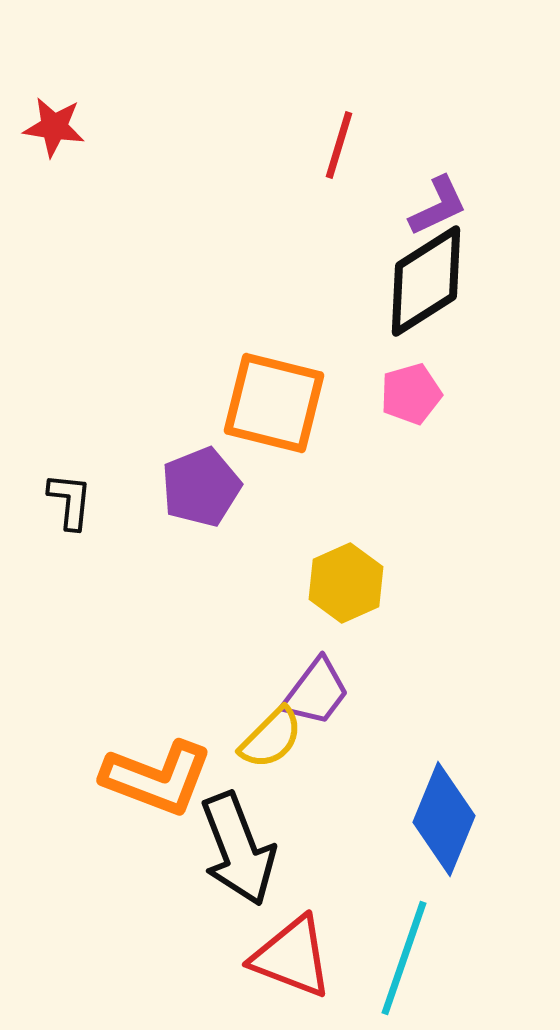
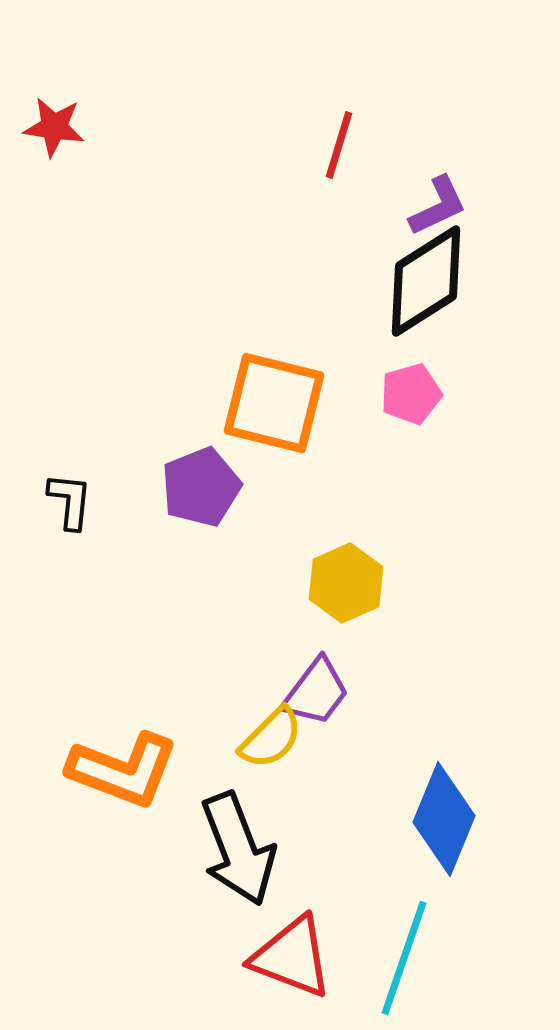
orange L-shape: moved 34 px left, 8 px up
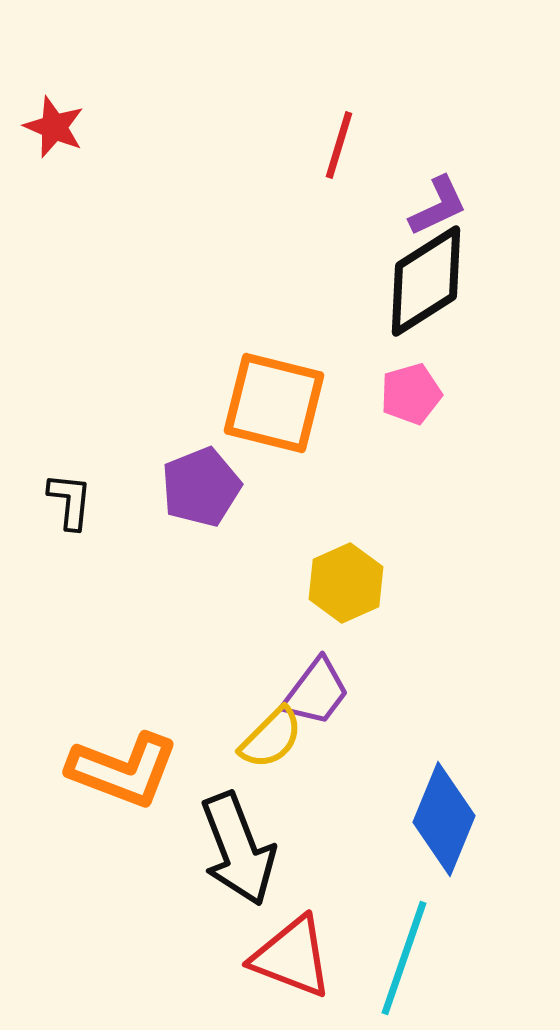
red star: rotated 14 degrees clockwise
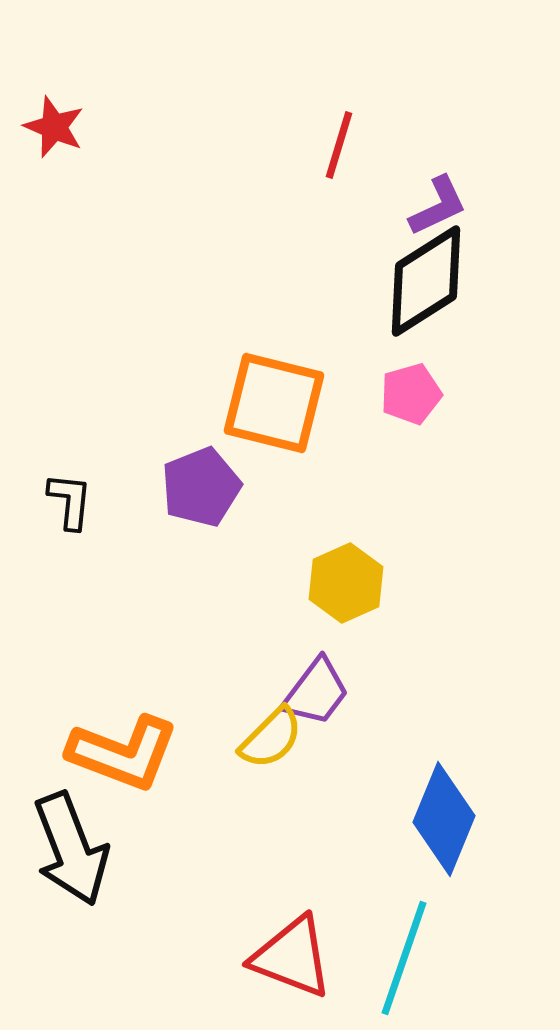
orange L-shape: moved 17 px up
black arrow: moved 167 px left
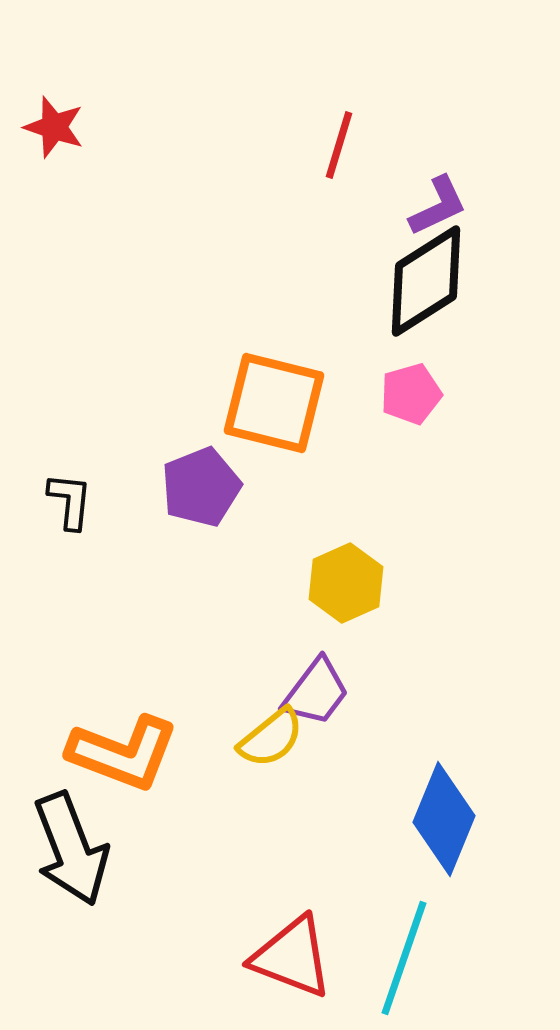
red star: rotated 4 degrees counterclockwise
yellow semicircle: rotated 6 degrees clockwise
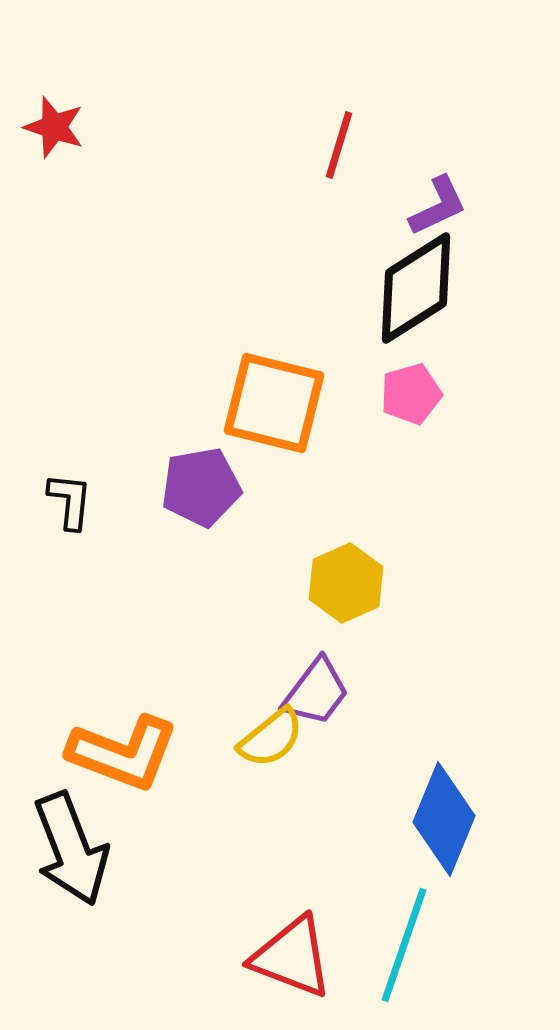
black diamond: moved 10 px left, 7 px down
purple pentagon: rotated 12 degrees clockwise
cyan line: moved 13 px up
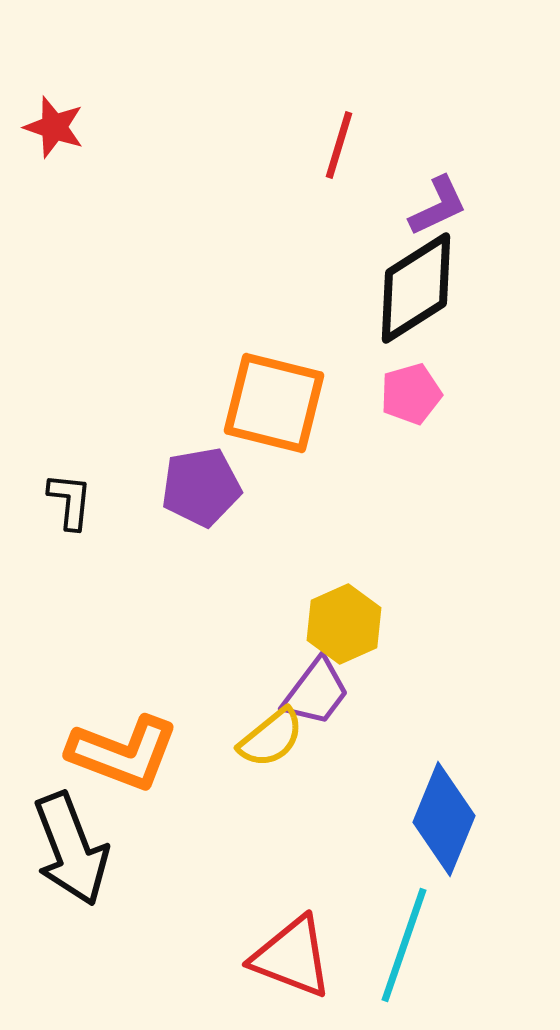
yellow hexagon: moved 2 px left, 41 px down
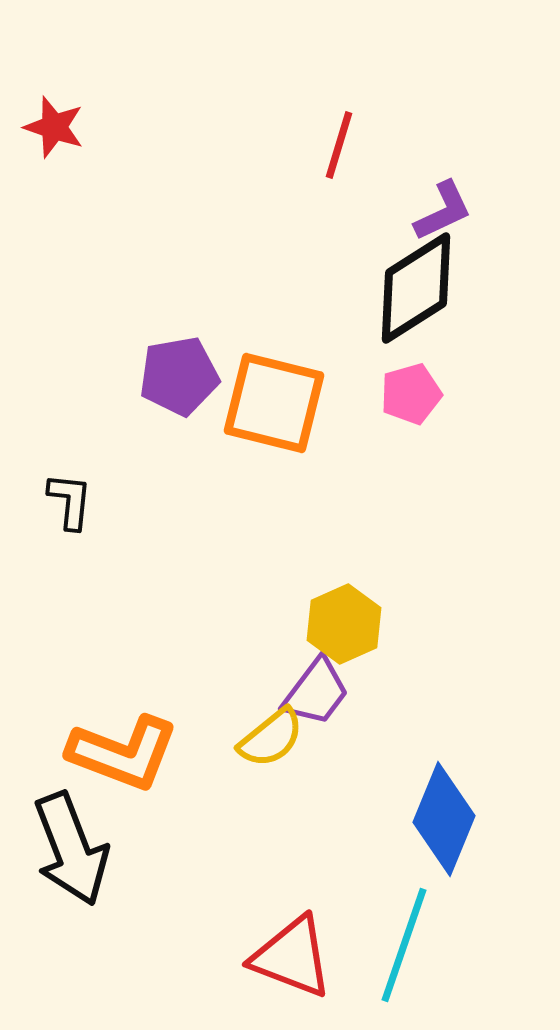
purple L-shape: moved 5 px right, 5 px down
purple pentagon: moved 22 px left, 111 px up
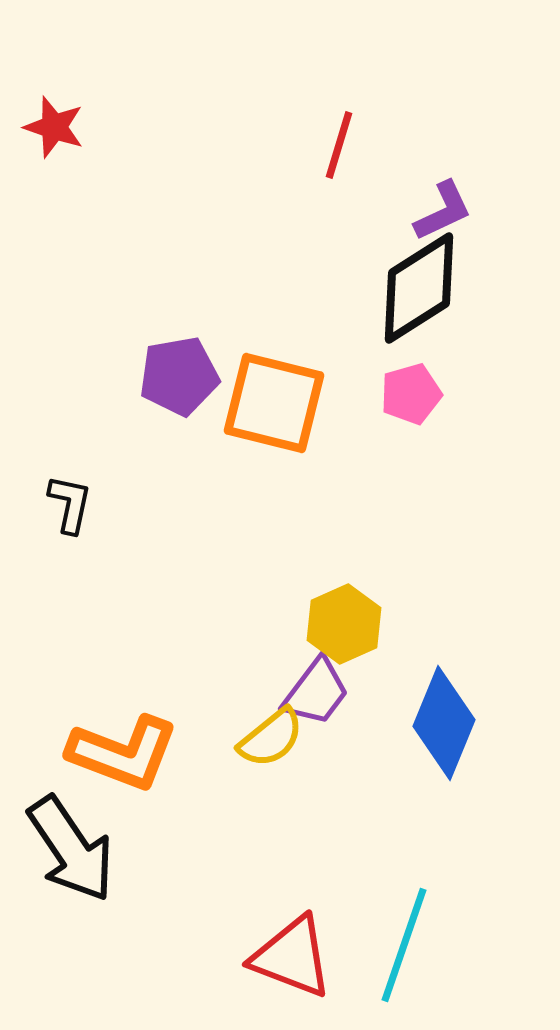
black diamond: moved 3 px right
black L-shape: moved 3 px down; rotated 6 degrees clockwise
blue diamond: moved 96 px up
black arrow: rotated 13 degrees counterclockwise
